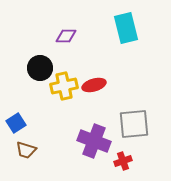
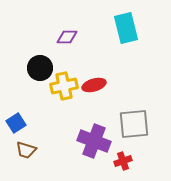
purple diamond: moved 1 px right, 1 px down
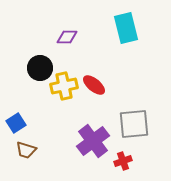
red ellipse: rotated 55 degrees clockwise
purple cross: moved 1 px left; rotated 32 degrees clockwise
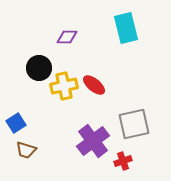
black circle: moved 1 px left
gray square: rotated 8 degrees counterclockwise
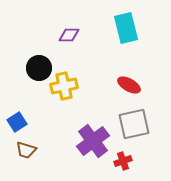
purple diamond: moved 2 px right, 2 px up
red ellipse: moved 35 px right; rotated 10 degrees counterclockwise
blue square: moved 1 px right, 1 px up
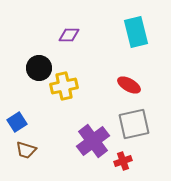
cyan rectangle: moved 10 px right, 4 px down
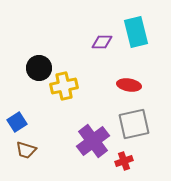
purple diamond: moved 33 px right, 7 px down
red ellipse: rotated 20 degrees counterclockwise
red cross: moved 1 px right
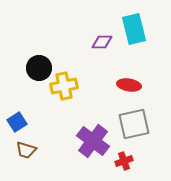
cyan rectangle: moved 2 px left, 3 px up
purple cross: rotated 16 degrees counterclockwise
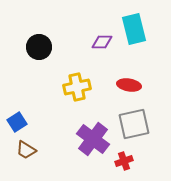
black circle: moved 21 px up
yellow cross: moved 13 px right, 1 px down
purple cross: moved 2 px up
brown trapezoid: rotated 15 degrees clockwise
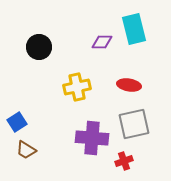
purple cross: moved 1 px left, 1 px up; rotated 32 degrees counterclockwise
